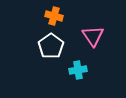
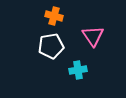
white pentagon: rotated 25 degrees clockwise
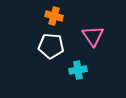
white pentagon: rotated 15 degrees clockwise
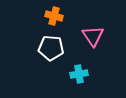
white pentagon: moved 2 px down
cyan cross: moved 1 px right, 4 px down
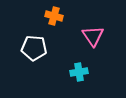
white pentagon: moved 17 px left
cyan cross: moved 2 px up
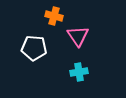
pink triangle: moved 15 px left
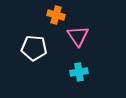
orange cross: moved 2 px right, 1 px up
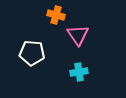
pink triangle: moved 1 px up
white pentagon: moved 2 px left, 5 px down
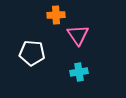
orange cross: rotated 18 degrees counterclockwise
